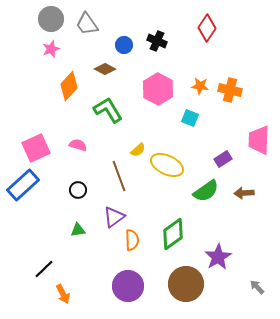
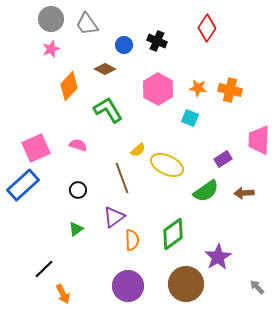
orange star: moved 2 px left, 2 px down
brown line: moved 3 px right, 2 px down
green triangle: moved 2 px left, 1 px up; rotated 28 degrees counterclockwise
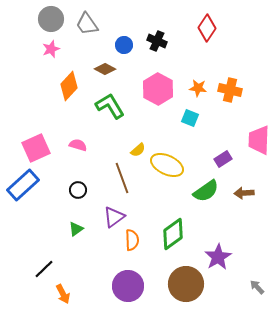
green L-shape: moved 2 px right, 4 px up
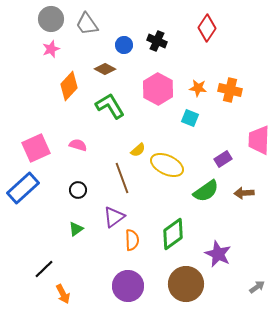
blue rectangle: moved 3 px down
purple star: moved 3 px up; rotated 16 degrees counterclockwise
gray arrow: rotated 98 degrees clockwise
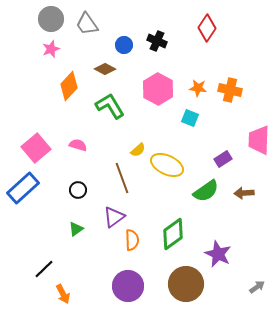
pink square: rotated 16 degrees counterclockwise
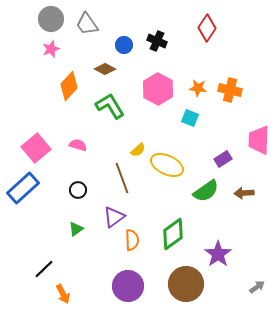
purple star: rotated 12 degrees clockwise
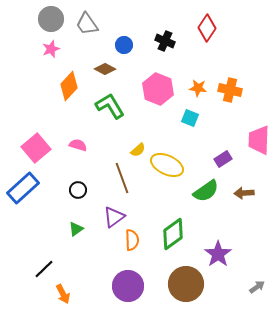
black cross: moved 8 px right
pink hexagon: rotated 8 degrees counterclockwise
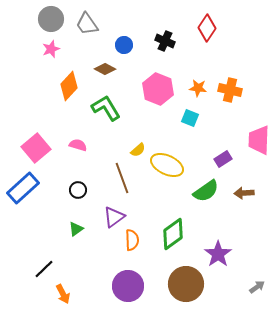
green L-shape: moved 4 px left, 2 px down
